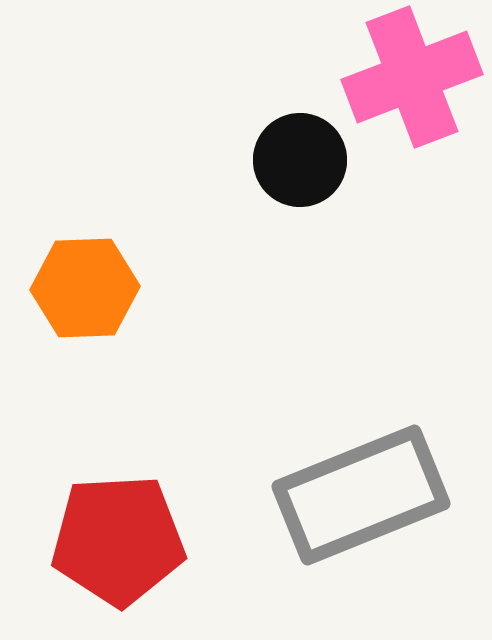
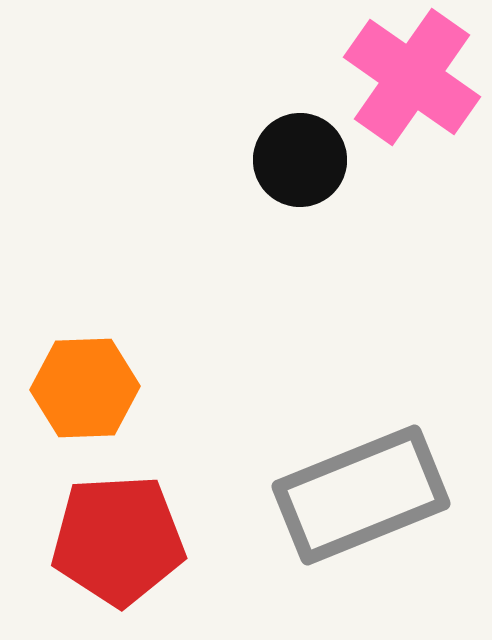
pink cross: rotated 34 degrees counterclockwise
orange hexagon: moved 100 px down
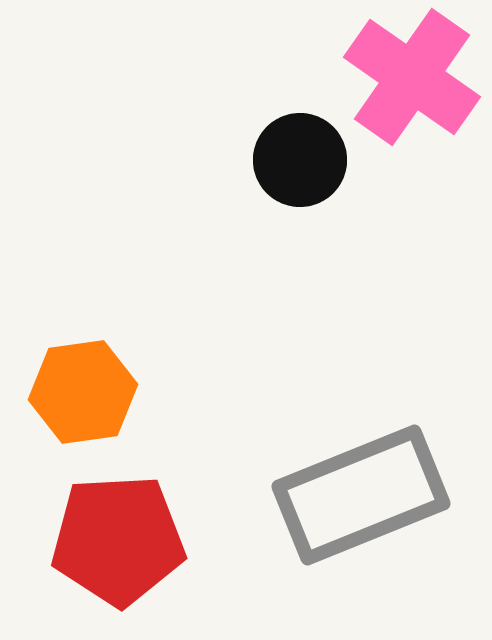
orange hexagon: moved 2 px left, 4 px down; rotated 6 degrees counterclockwise
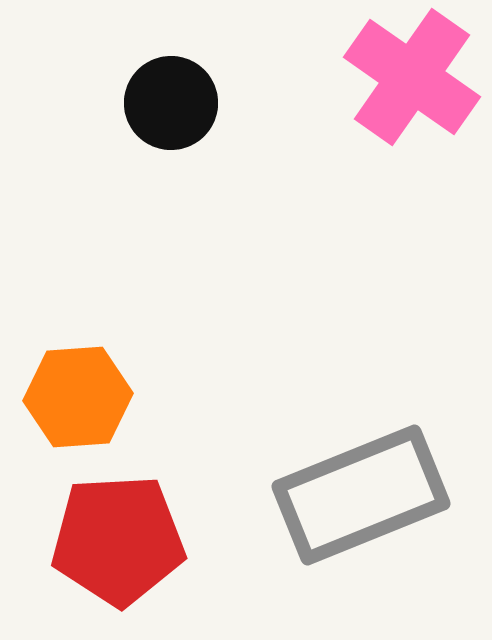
black circle: moved 129 px left, 57 px up
orange hexagon: moved 5 px left, 5 px down; rotated 4 degrees clockwise
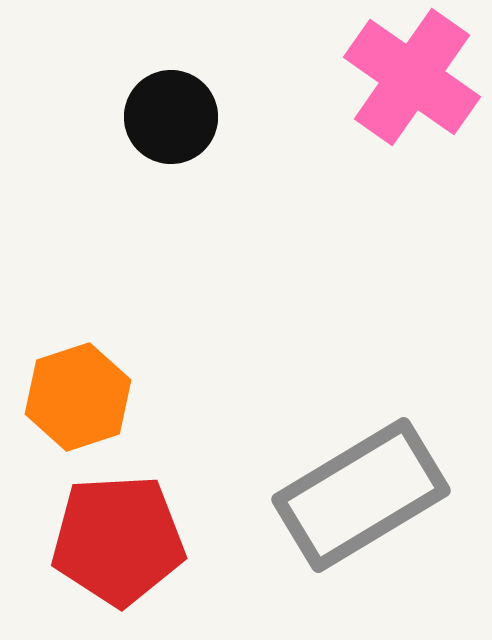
black circle: moved 14 px down
orange hexagon: rotated 14 degrees counterclockwise
gray rectangle: rotated 9 degrees counterclockwise
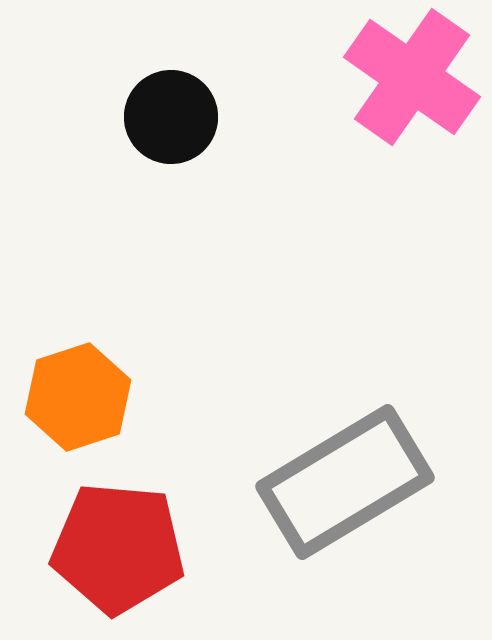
gray rectangle: moved 16 px left, 13 px up
red pentagon: moved 8 px down; rotated 8 degrees clockwise
